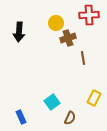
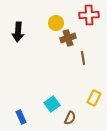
black arrow: moved 1 px left
cyan square: moved 2 px down
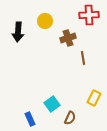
yellow circle: moved 11 px left, 2 px up
blue rectangle: moved 9 px right, 2 px down
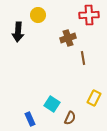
yellow circle: moved 7 px left, 6 px up
cyan square: rotated 21 degrees counterclockwise
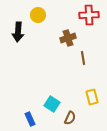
yellow rectangle: moved 2 px left, 1 px up; rotated 42 degrees counterclockwise
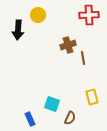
black arrow: moved 2 px up
brown cross: moved 7 px down
cyan square: rotated 14 degrees counterclockwise
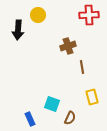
brown cross: moved 1 px down
brown line: moved 1 px left, 9 px down
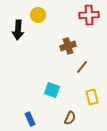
brown line: rotated 48 degrees clockwise
cyan square: moved 14 px up
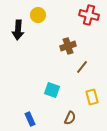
red cross: rotated 18 degrees clockwise
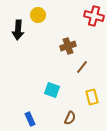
red cross: moved 5 px right, 1 px down
